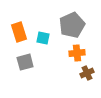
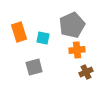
orange cross: moved 3 px up
gray square: moved 9 px right, 5 px down
brown cross: moved 1 px left, 1 px up
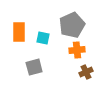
orange rectangle: rotated 18 degrees clockwise
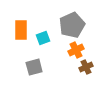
orange rectangle: moved 2 px right, 2 px up
cyan square: rotated 32 degrees counterclockwise
orange cross: moved 1 px left; rotated 21 degrees counterclockwise
brown cross: moved 5 px up
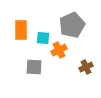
cyan square: rotated 24 degrees clockwise
orange cross: moved 17 px left
gray square: rotated 18 degrees clockwise
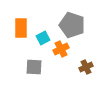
gray pentagon: rotated 30 degrees counterclockwise
orange rectangle: moved 2 px up
cyan square: rotated 32 degrees counterclockwise
orange cross: moved 2 px right, 1 px up
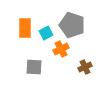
orange rectangle: moved 4 px right
cyan square: moved 3 px right, 5 px up
brown cross: moved 1 px left
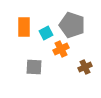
orange rectangle: moved 1 px left, 1 px up
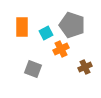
orange rectangle: moved 2 px left
gray square: moved 1 px left, 2 px down; rotated 18 degrees clockwise
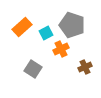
orange rectangle: rotated 48 degrees clockwise
gray square: rotated 12 degrees clockwise
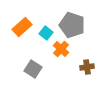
cyan square: rotated 24 degrees counterclockwise
orange cross: rotated 21 degrees counterclockwise
brown cross: moved 2 px right; rotated 16 degrees clockwise
